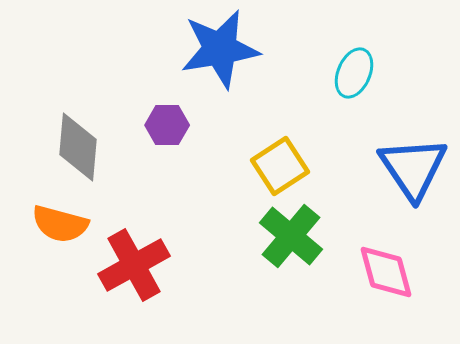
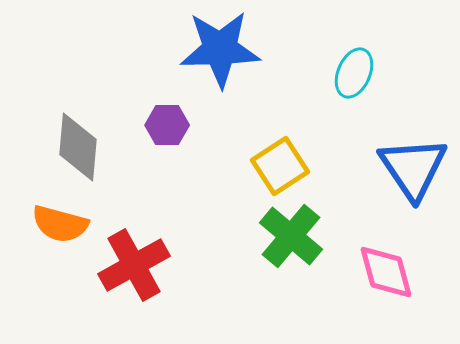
blue star: rotated 8 degrees clockwise
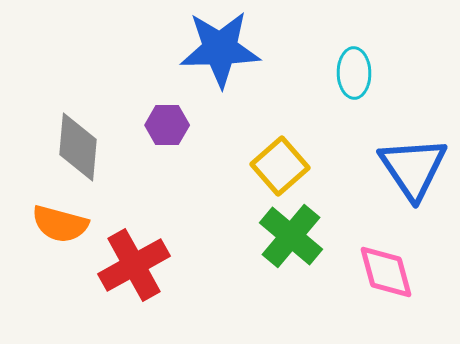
cyan ellipse: rotated 24 degrees counterclockwise
yellow square: rotated 8 degrees counterclockwise
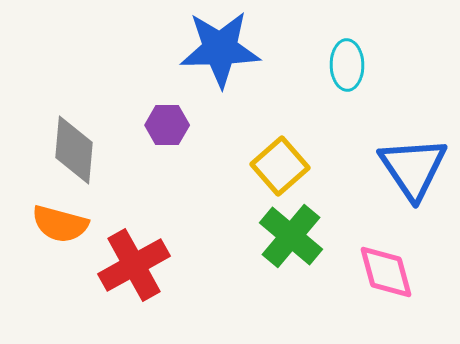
cyan ellipse: moved 7 px left, 8 px up
gray diamond: moved 4 px left, 3 px down
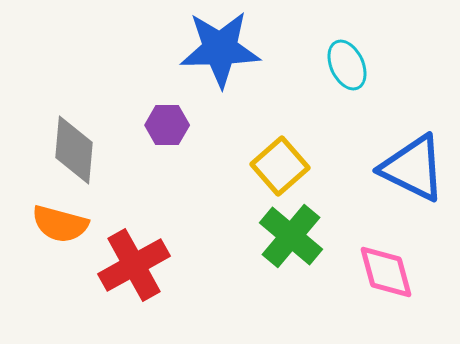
cyan ellipse: rotated 24 degrees counterclockwise
blue triangle: rotated 30 degrees counterclockwise
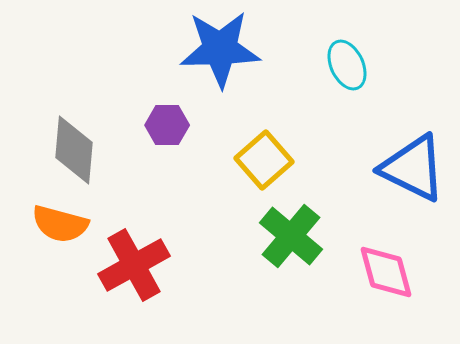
yellow square: moved 16 px left, 6 px up
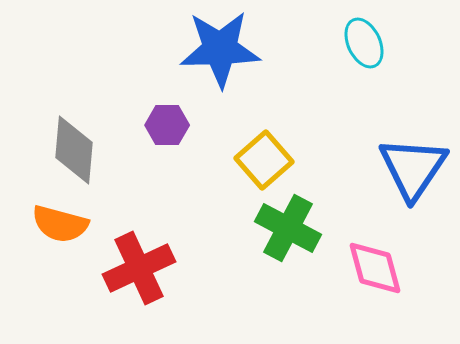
cyan ellipse: moved 17 px right, 22 px up
blue triangle: rotated 38 degrees clockwise
green cross: moved 3 px left, 8 px up; rotated 12 degrees counterclockwise
red cross: moved 5 px right, 3 px down; rotated 4 degrees clockwise
pink diamond: moved 11 px left, 4 px up
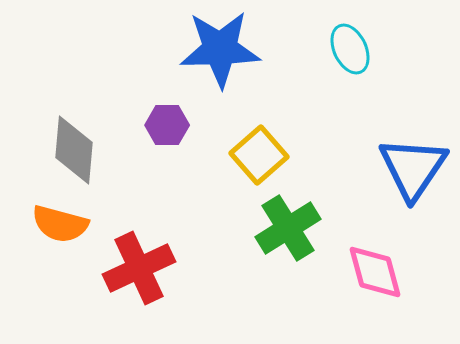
cyan ellipse: moved 14 px left, 6 px down
yellow square: moved 5 px left, 5 px up
green cross: rotated 30 degrees clockwise
pink diamond: moved 4 px down
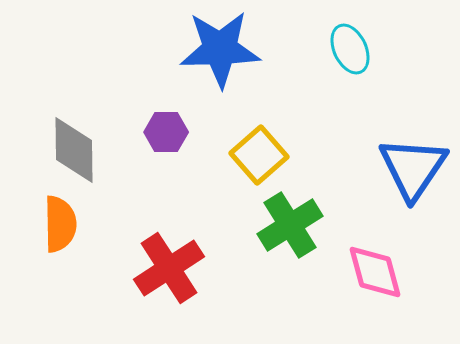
purple hexagon: moved 1 px left, 7 px down
gray diamond: rotated 6 degrees counterclockwise
orange semicircle: rotated 106 degrees counterclockwise
green cross: moved 2 px right, 3 px up
red cross: moved 30 px right; rotated 8 degrees counterclockwise
